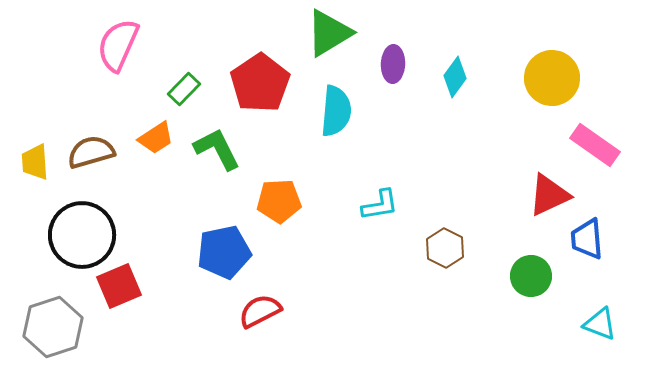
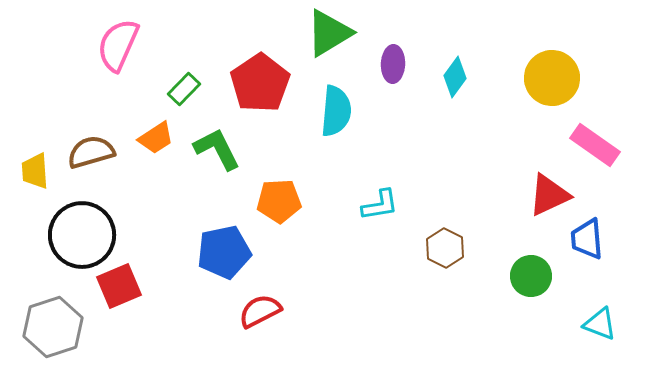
yellow trapezoid: moved 9 px down
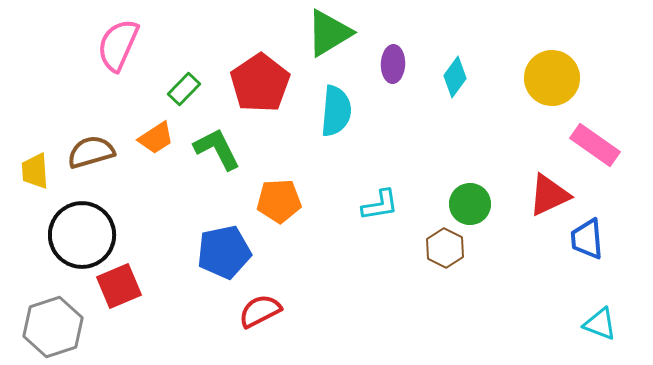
green circle: moved 61 px left, 72 px up
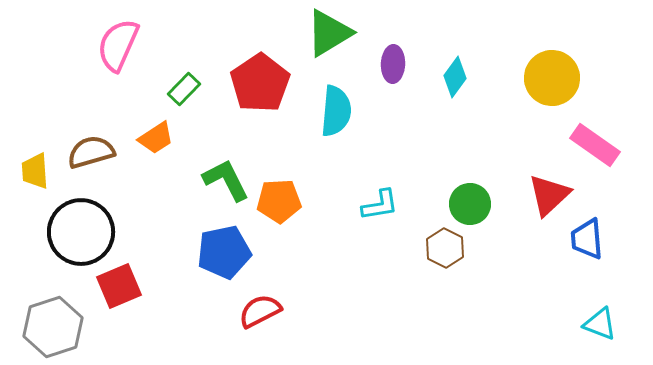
green L-shape: moved 9 px right, 31 px down
red triangle: rotated 18 degrees counterclockwise
black circle: moved 1 px left, 3 px up
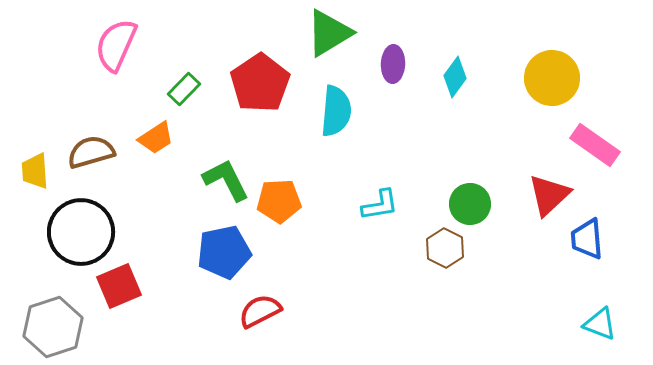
pink semicircle: moved 2 px left
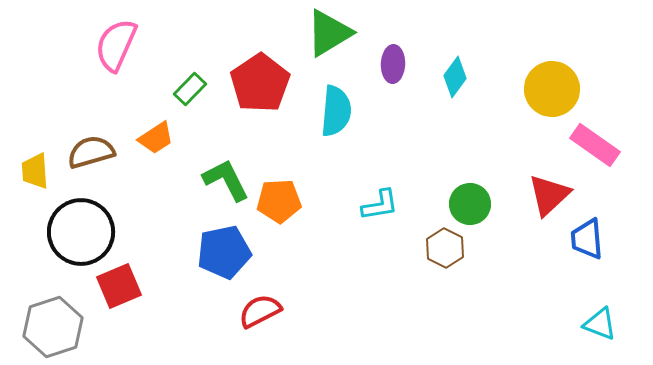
yellow circle: moved 11 px down
green rectangle: moved 6 px right
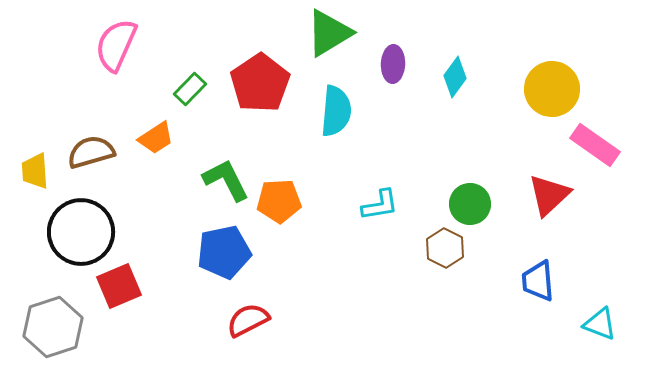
blue trapezoid: moved 49 px left, 42 px down
red semicircle: moved 12 px left, 9 px down
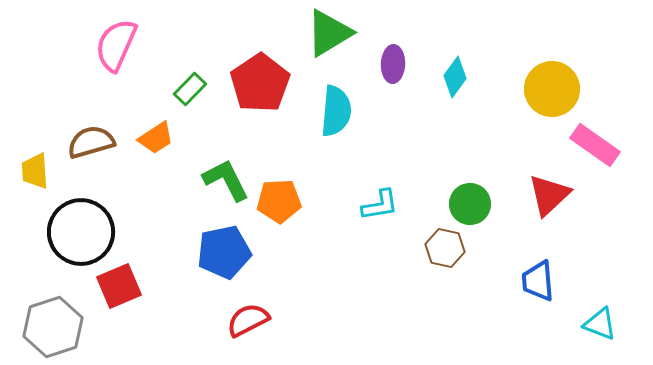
brown semicircle: moved 10 px up
brown hexagon: rotated 15 degrees counterclockwise
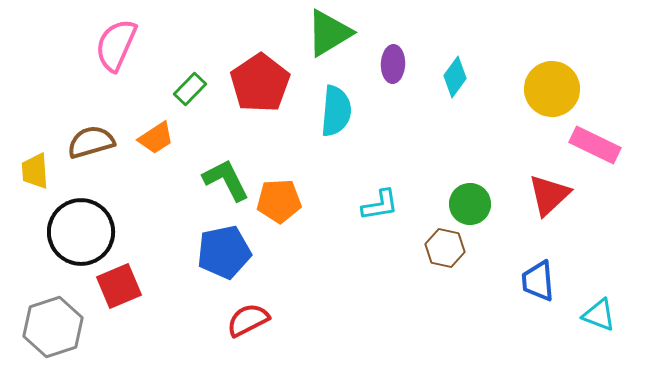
pink rectangle: rotated 9 degrees counterclockwise
cyan triangle: moved 1 px left, 9 px up
